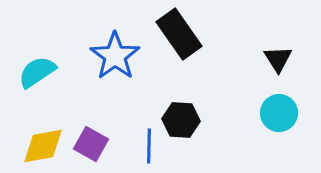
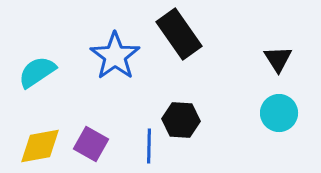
yellow diamond: moved 3 px left
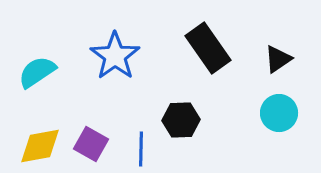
black rectangle: moved 29 px right, 14 px down
black triangle: rotated 28 degrees clockwise
black hexagon: rotated 6 degrees counterclockwise
blue line: moved 8 px left, 3 px down
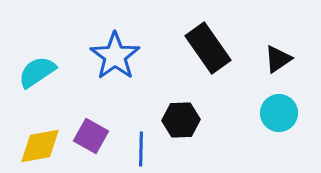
purple square: moved 8 px up
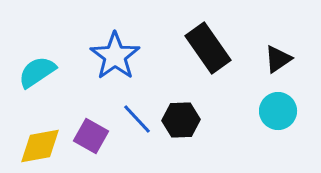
cyan circle: moved 1 px left, 2 px up
blue line: moved 4 px left, 30 px up; rotated 44 degrees counterclockwise
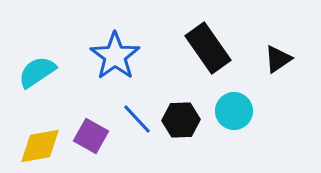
cyan circle: moved 44 px left
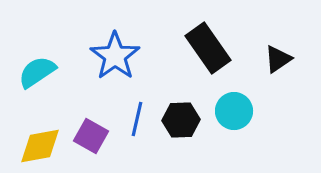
blue line: rotated 56 degrees clockwise
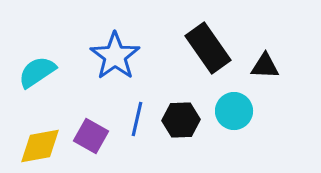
black triangle: moved 13 px left, 7 px down; rotated 36 degrees clockwise
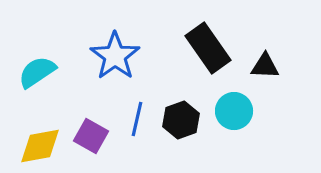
black hexagon: rotated 18 degrees counterclockwise
